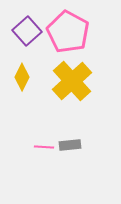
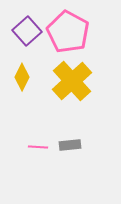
pink line: moved 6 px left
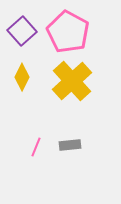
purple square: moved 5 px left
pink line: moved 2 px left; rotated 72 degrees counterclockwise
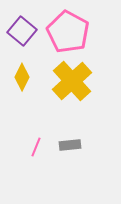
purple square: rotated 8 degrees counterclockwise
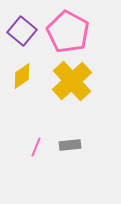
yellow diamond: moved 1 px up; rotated 28 degrees clockwise
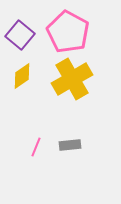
purple square: moved 2 px left, 4 px down
yellow cross: moved 2 px up; rotated 12 degrees clockwise
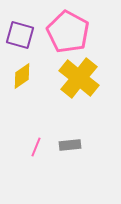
purple square: rotated 24 degrees counterclockwise
yellow cross: moved 7 px right, 1 px up; rotated 21 degrees counterclockwise
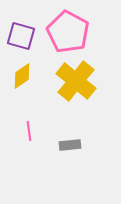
purple square: moved 1 px right, 1 px down
yellow cross: moved 3 px left, 3 px down
pink line: moved 7 px left, 16 px up; rotated 30 degrees counterclockwise
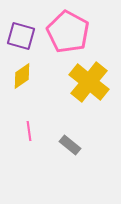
yellow cross: moved 13 px right, 1 px down
gray rectangle: rotated 45 degrees clockwise
